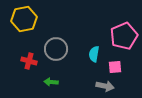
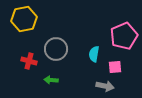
green arrow: moved 2 px up
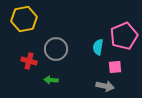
cyan semicircle: moved 4 px right, 7 px up
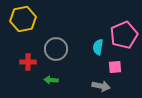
yellow hexagon: moved 1 px left
pink pentagon: moved 1 px up
red cross: moved 1 px left, 1 px down; rotated 14 degrees counterclockwise
gray arrow: moved 4 px left
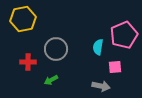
green arrow: rotated 32 degrees counterclockwise
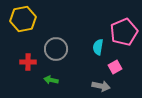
pink pentagon: moved 3 px up
pink square: rotated 24 degrees counterclockwise
green arrow: rotated 40 degrees clockwise
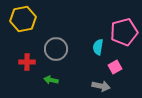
pink pentagon: rotated 8 degrees clockwise
red cross: moved 1 px left
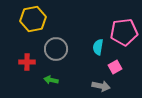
yellow hexagon: moved 10 px right
pink pentagon: rotated 8 degrees clockwise
